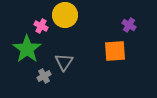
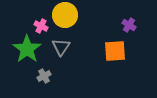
gray triangle: moved 3 px left, 15 px up
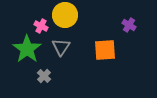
orange square: moved 10 px left, 1 px up
gray cross: rotated 16 degrees counterclockwise
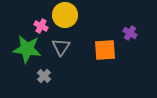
purple cross: moved 1 px right, 8 px down
green star: rotated 28 degrees counterclockwise
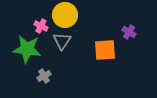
purple cross: moved 1 px left, 1 px up
gray triangle: moved 1 px right, 6 px up
gray cross: rotated 16 degrees clockwise
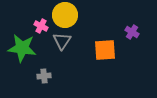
purple cross: moved 3 px right
green star: moved 5 px left, 1 px up
gray cross: rotated 24 degrees clockwise
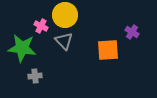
gray triangle: moved 2 px right; rotated 18 degrees counterclockwise
orange square: moved 3 px right
gray cross: moved 9 px left
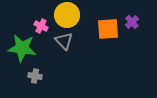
yellow circle: moved 2 px right
purple cross: moved 10 px up; rotated 16 degrees clockwise
orange square: moved 21 px up
gray cross: rotated 16 degrees clockwise
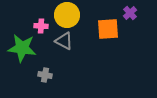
purple cross: moved 2 px left, 9 px up
pink cross: rotated 24 degrees counterclockwise
gray triangle: rotated 18 degrees counterclockwise
gray cross: moved 10 px right, 1 px up
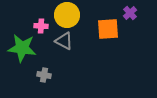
gray cross: moved 1 px left
